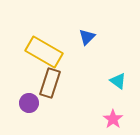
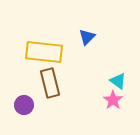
yellow rectangle: rotated 24 degrees counterclockwise
brown rectangle: rotated 32 degrees counterclockwise
purple circle: moved 5 px left, 2 px down
pink star: moved 19 px up
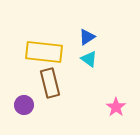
blue triangle: rotated 12 degrees clockwise
cyan triangle: moved 29 px left, 22 px up
pink star: moved 3 px right, 7 px down
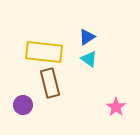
purple circle: moved 1 px left
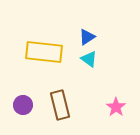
brown rectangle: moved 10 px right, 22 px down
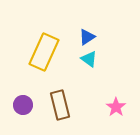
yellow rectangle: rotated 72 degrees counterclockwise
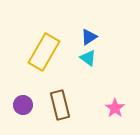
blue triangle: moved 2 px right
yellow rectangle: rotated 6 degrees clockwise
cyan triangle: moved 1 px left, 1 px up
pink star: moved 1 px left, 1 px down
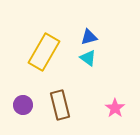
blue triangle: rotated 18 degrees clockwise
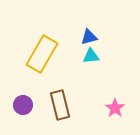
yellow rectangle: moved 2 px left, 2 px down
cyan triangle: moved 3 px right, 2 px up; rotated 42 degrees counterclockwise
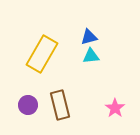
purple circle: moved 5 px right
